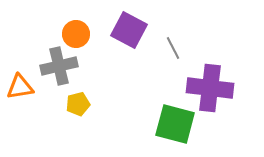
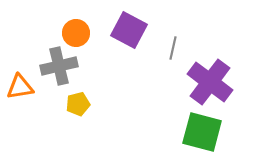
orange circle: moved 1 px up
gray line: rotated 40 degrees clockwise
purple cross: moved 6 px up; rotated 30 degrees clockwise
green square: moved 27 px right, 8 px down
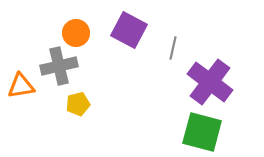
orange triangle: moved 1 px right, 1 px up
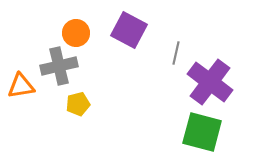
gray line: moved 3 px right, 5 px down
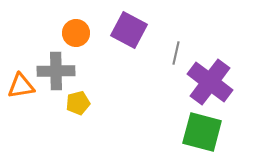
gray cross: moved 3 px left, 5 px down; rotated 12 degrees clockwise
yellow pentagon: moved 1 px up
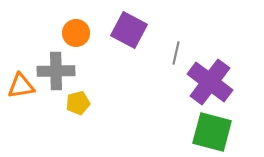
green square: moved 10 px right
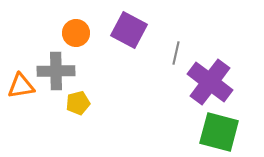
green square: moved 7 px right
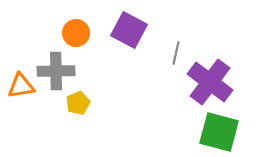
yellow pentagon: rotated 10 degrees counterclockwise
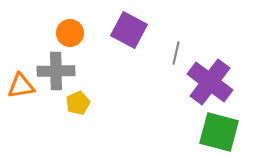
orange circle: moved 6 px left
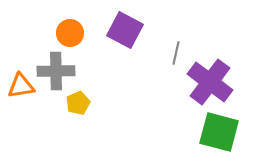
purple square: moved 4 px left
